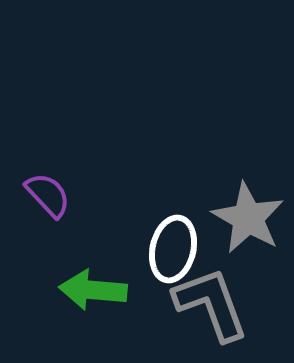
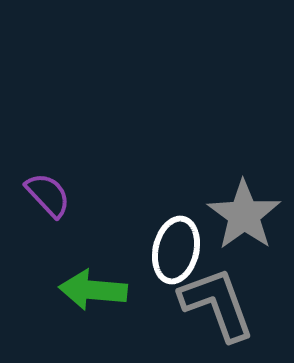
gray star: moved 4 px left, 3 px up; rotated 6 degrees clockwise
white ellipse: moved 3 px right, 1 px down
gray L-shape: moved 6 px right
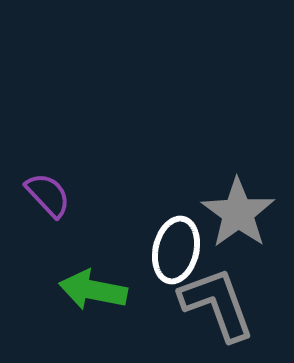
gray star: moved 6 px left, 2 px up
green arrow: rotated 6 degrees clockwise
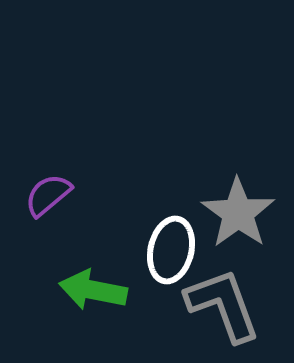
purple semicircle: rotated 87 degrees counterclockwise
white ellipse: moved 5 px left
gray L-shape: moved 6 px right, 1 px down
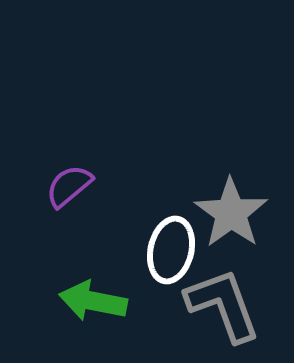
purple semicircle: moved 21 px right, 9 px up
gray star: moved 7 px left
green arrow: moved 11 px down
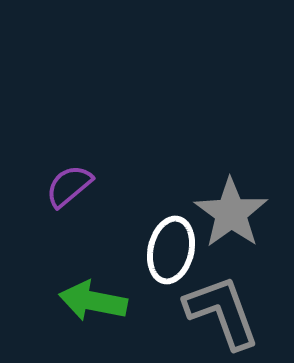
gray L-shape: moved 1 px left, 7 px down
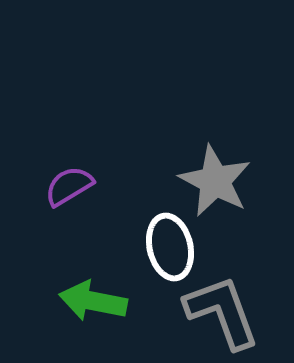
purple semicircle: rotated 9 degrees clockwise
gray star: moved 16 px left, 32 px up; rotated 8 degrees counterclockwise
white ellipse: moved 1 px left, 3 px up; rotated 26 degrees counterclockwise
